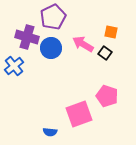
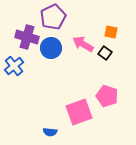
pink square: moved 2 px up
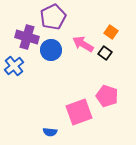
orange square: rotated 24 degrees clockwise
blue circle: moved 2 px down
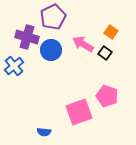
blue semicircle: moved 6 px left
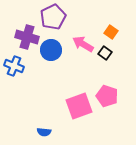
blue cross: rotated 30 degrees counterclockwise
pink square: moved 6 px up
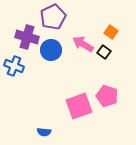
black square: moved 1 px left, 1 px up
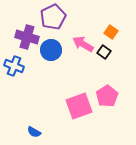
pink pentagon: rotated 20 degrees clockwise
blue semicircle: moved 10 px left; rotated 24 degrees clockwise
